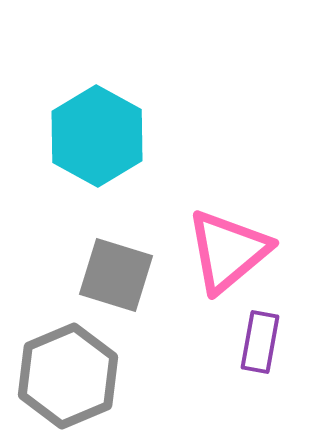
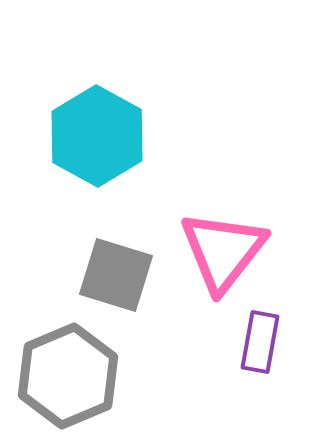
pink triangle: moved 5 px left; rotated 12 degrees counterclockwise
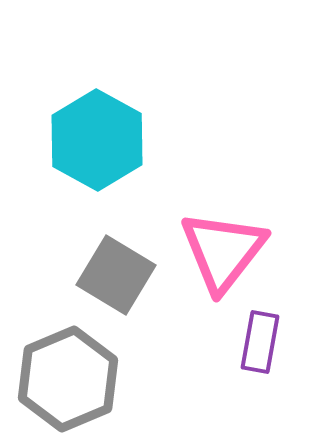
cyan hexagon: moved 4 px down
gray square: rotated 14 degrees clockwise
gray hexagon: moved 3 px down
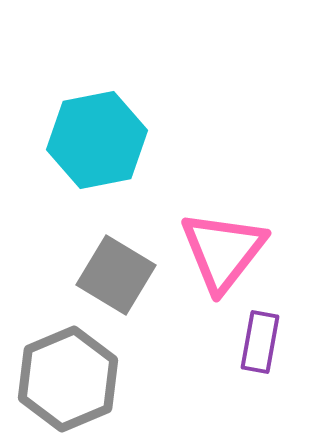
cyan hexagon: rotated 20 degrees clockwise
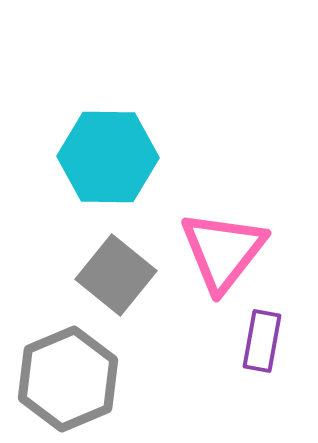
cyan hexagon: moved 11 px right, 17 px down; rotated 12 degrees clockwise
gray square: rotated 8 degrees clockwise
purple rectangle: moved 2 px right, 1 px up
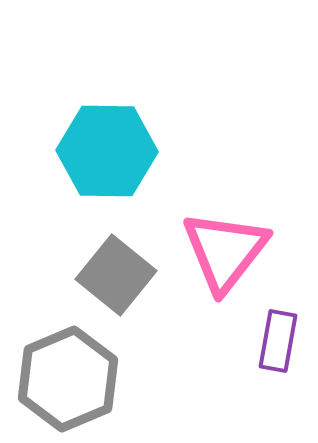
cyan hexagon: moved 1 px left, 6 px up
pink triangle: moved 2 px right
purple rectangle: moved 16 px right
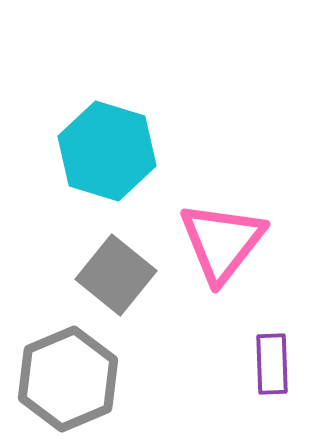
cyan hexagon: rotated 16 degrees clockwise
pink triangle: moved 3 px left, 9 px up
purple rectangle: moved 6 px left, 23 px down; rotated 12 degrees counterclockwise
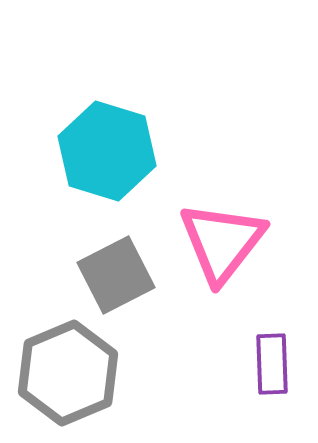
gray square: rotated 24 degrees clockwise
gray hexagon: moved 6 px up
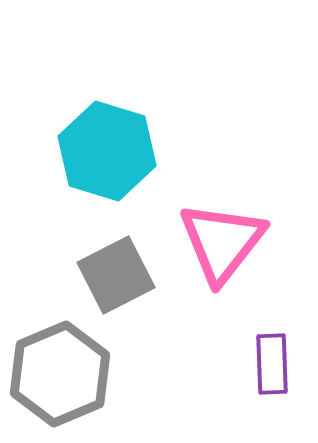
gray hexagon: moved 8 px left, 1 px down
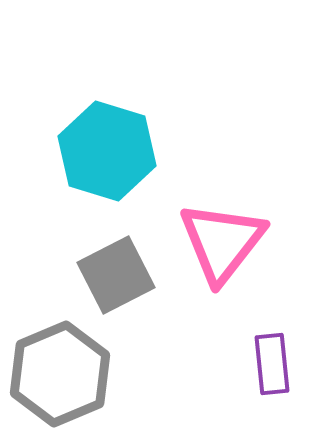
purple rectangle: rotated 4 degrees counterclockwise
